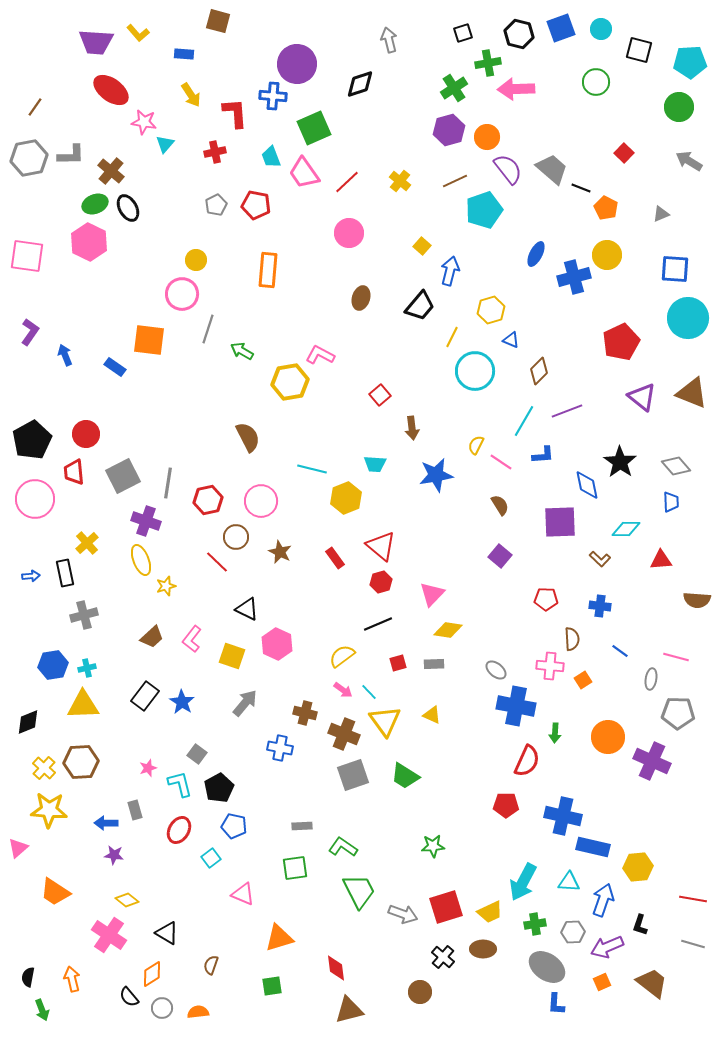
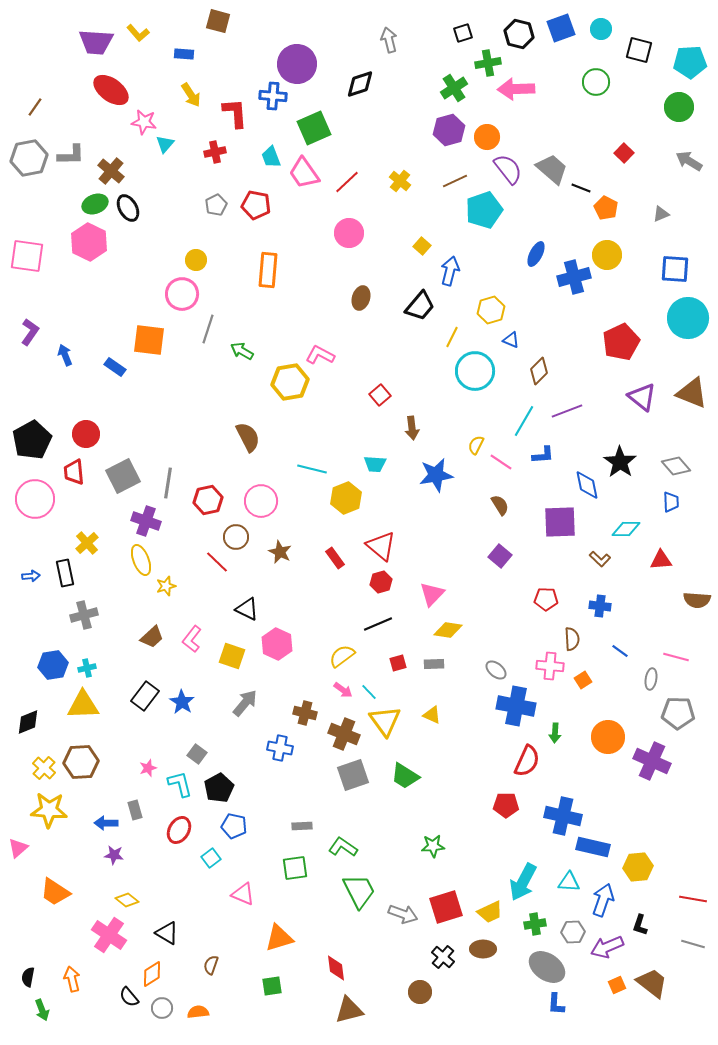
orange square at (602, 982): moved 15 px right, 3 px down
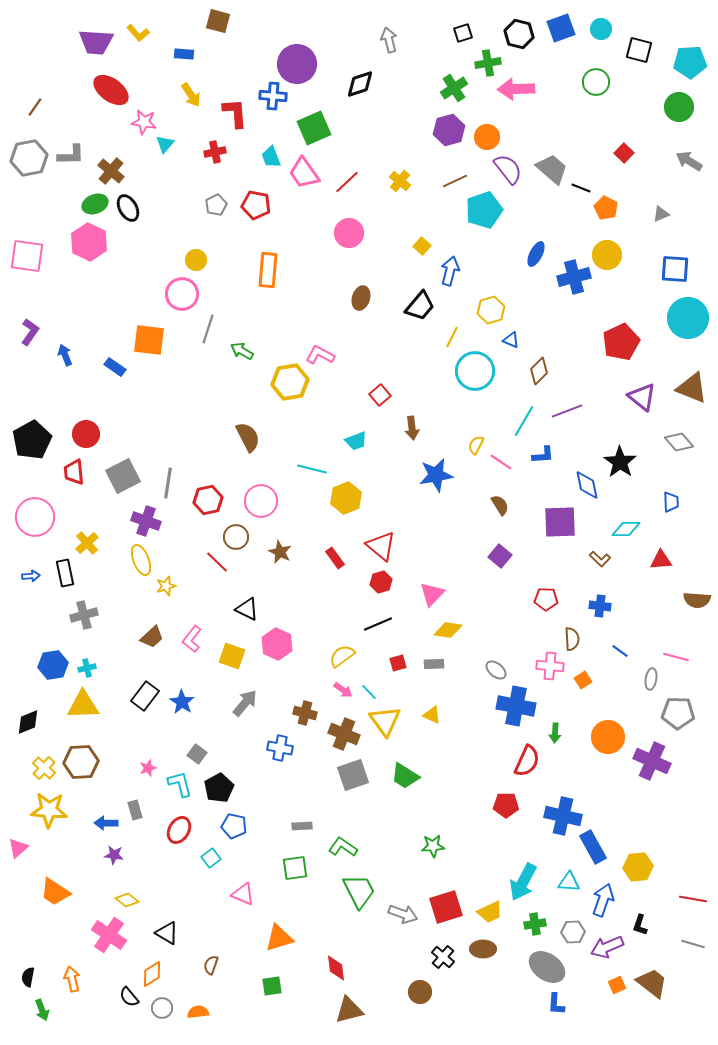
brown triangle at (692, 393): moved 5 px up
cyan trapezoid at (375, 464): moved 19 px left, 23 px up; rotated 25 degrees counterclockwise
gray diamond at (676, 466): moved 3 px right, 24 px up
pink circle at (35, 499): moved 18 px down
blue rectangle at (593, 847): rotated 48 degrees clockwise
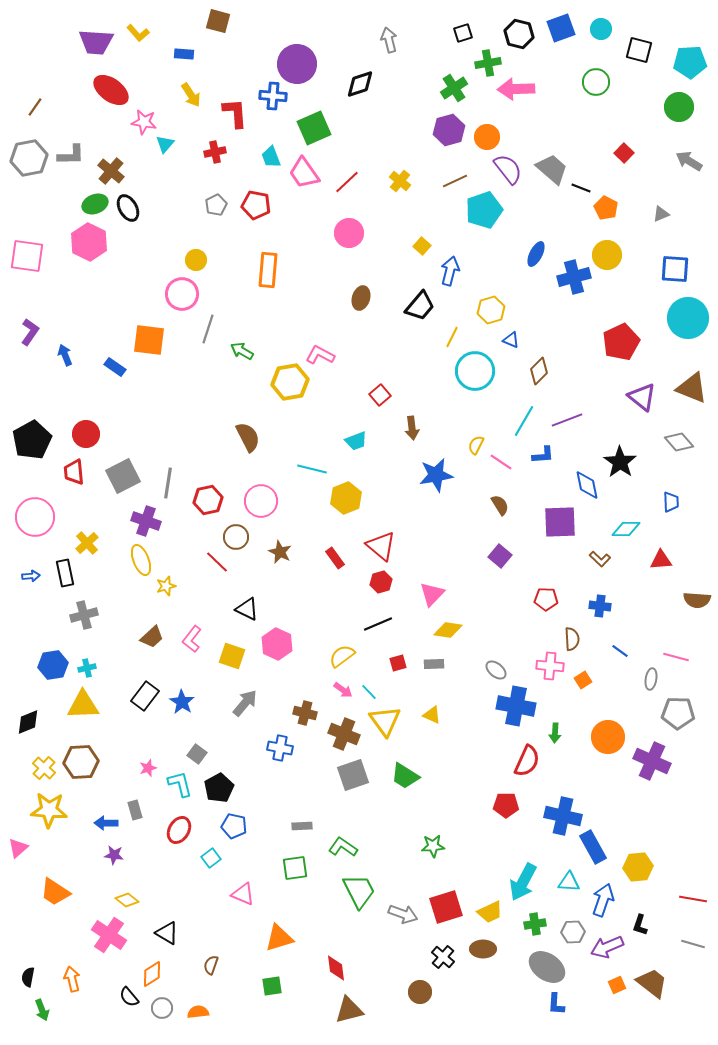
purple line at (567, 411): moved 9 px down
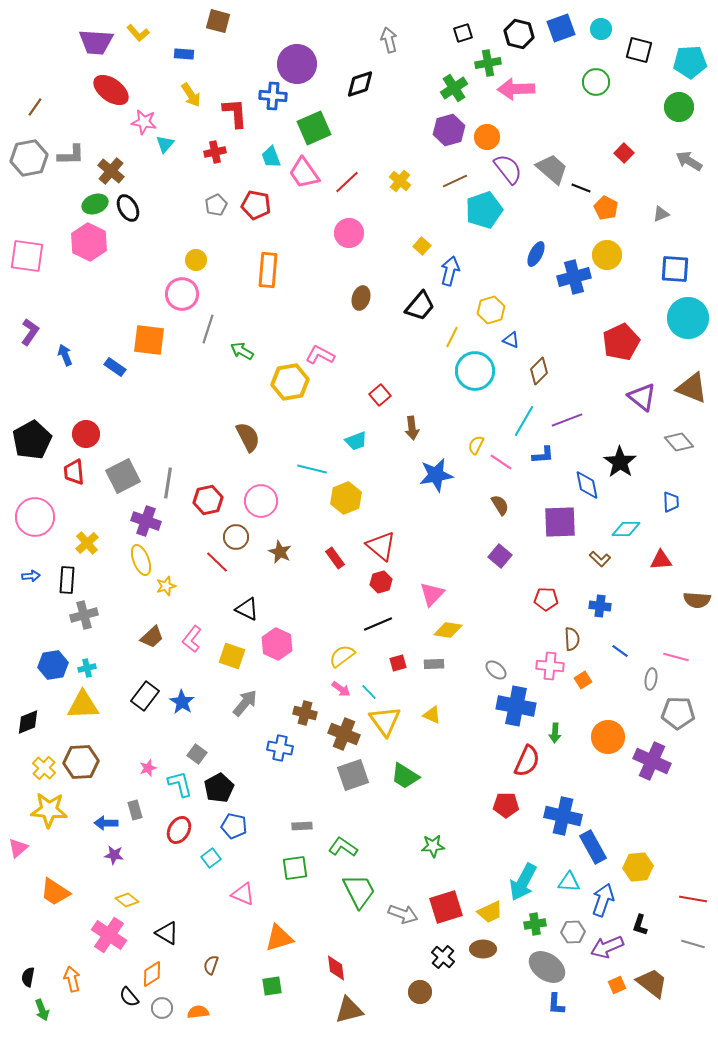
black rectangle at (65, 573): moved 2 px right, 7 px down; rotated 16 degrees clockwise
pink arrow at (343, 690): moved 2 px left, 1 px up
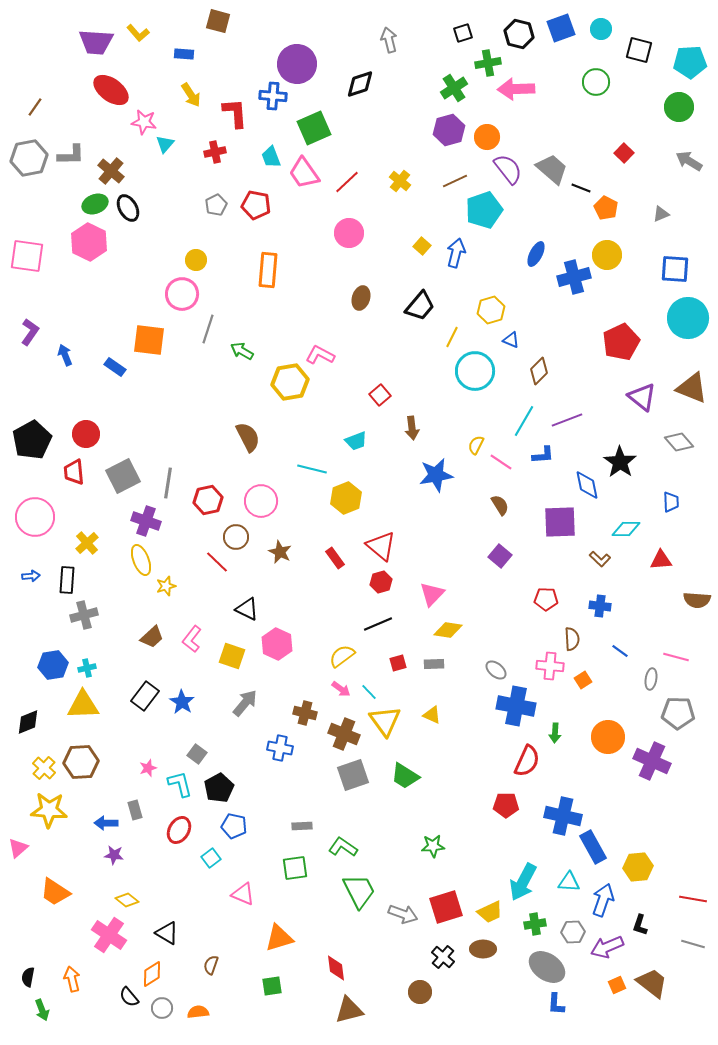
blue arrow at (450, 271): moved 6 px right, 18 px up
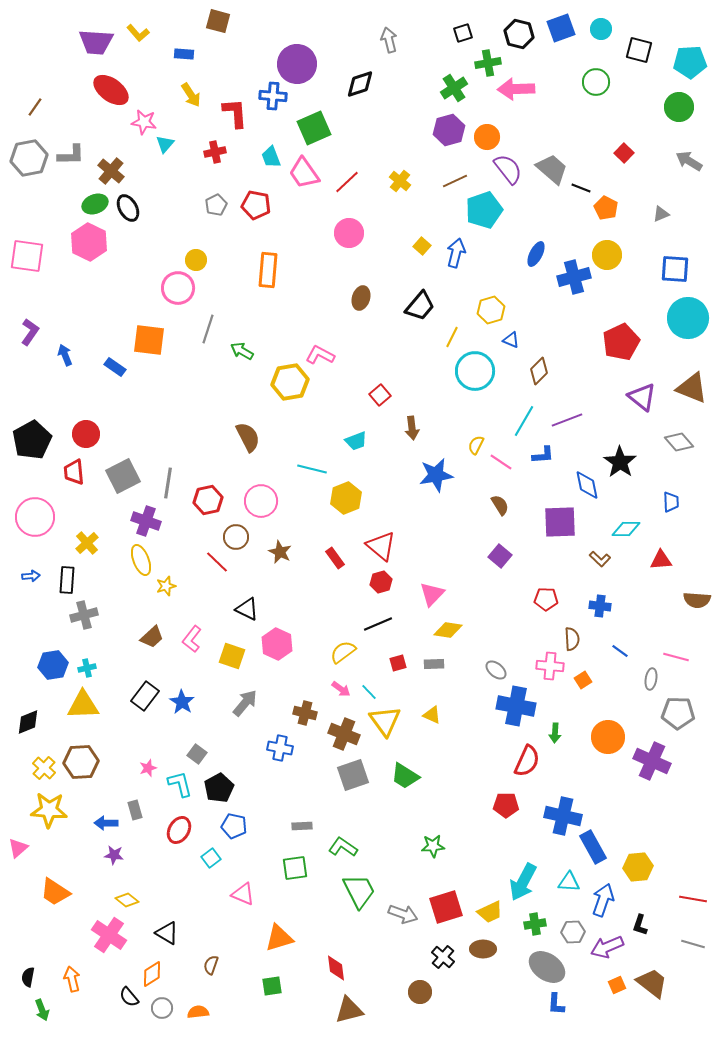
pink circle at (182, 294): moved 4 px left, 6 px up
yellow semicircle at (342, 656): moved 1 px right, 4 px up
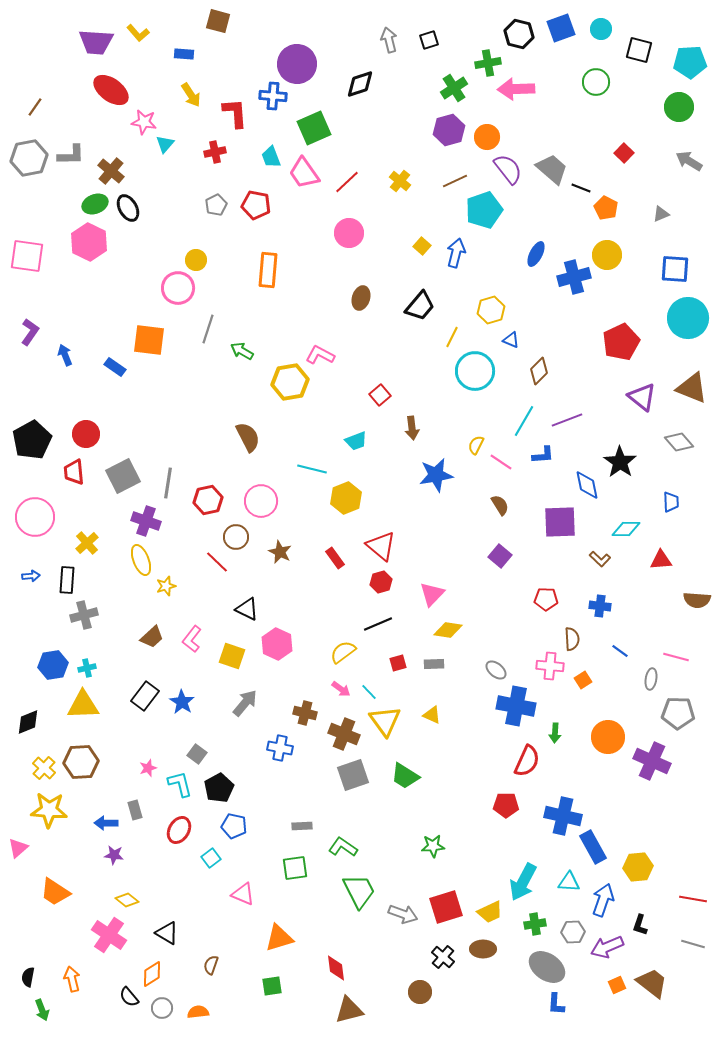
black square at (463, 33): moved 34 px left, 7 px down
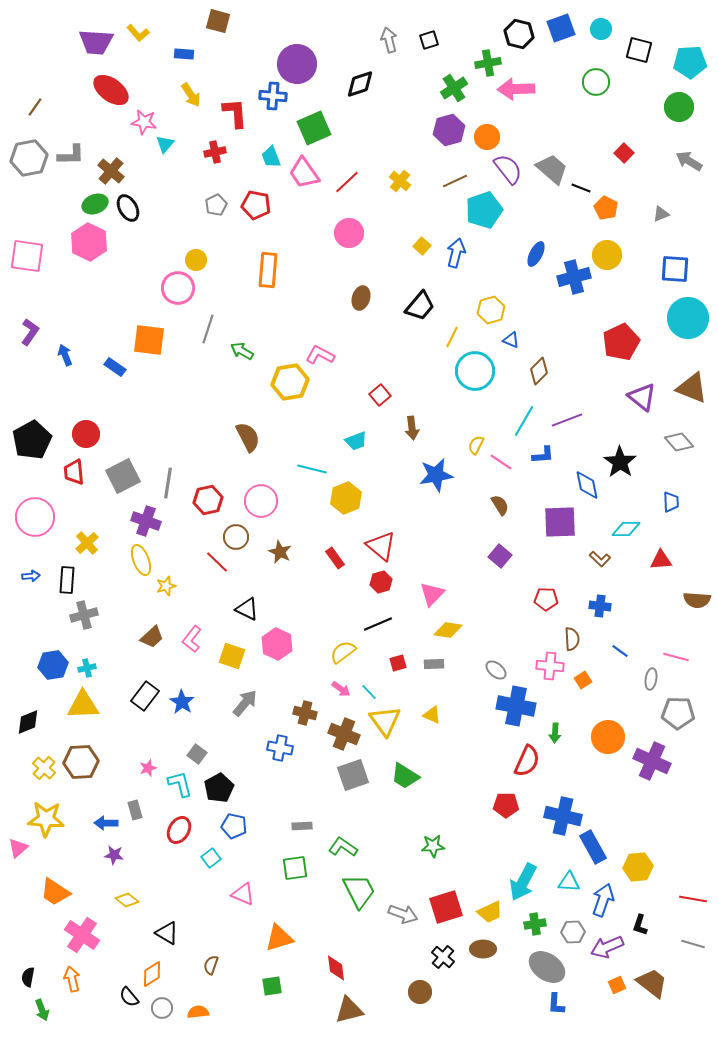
yellow star at (49, 810): moved 3 px left, 9 px down
pink cross at (109, 935): moved 27 px left
